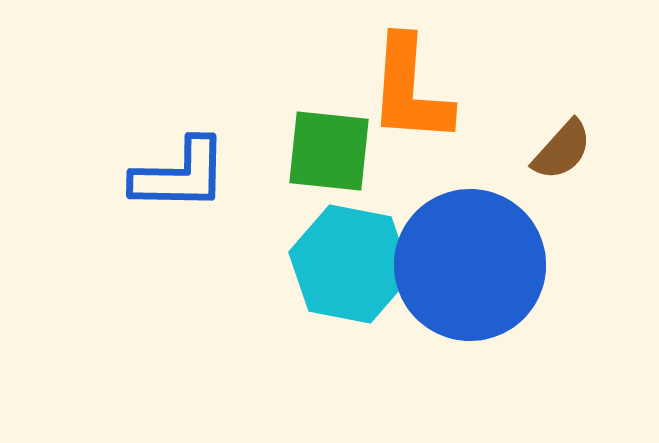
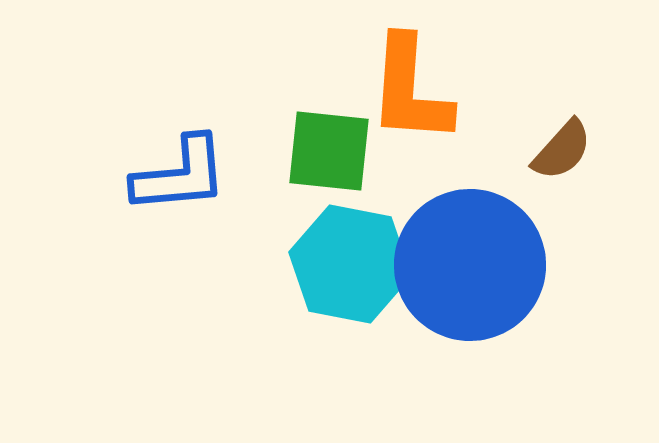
blue L-shape: rotated 6 degrees counterclockwise
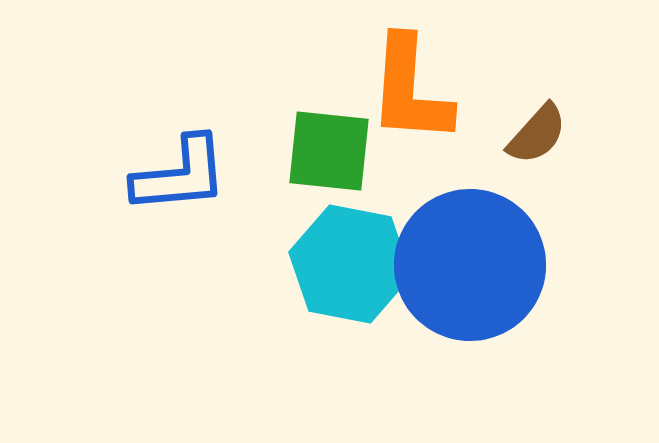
brown semicircle: moved 25 px left, 16 px up
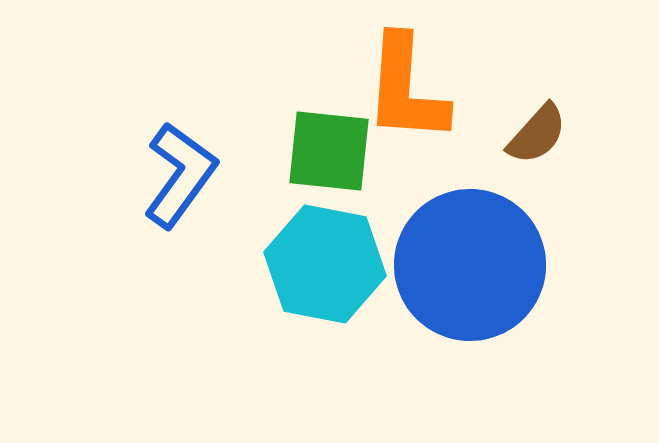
orange L-shape: moved 4 px left, 1 px up
blue L-shape: rotated 49 degrees counterclockwise
cyan hexagon: moved 25 px left
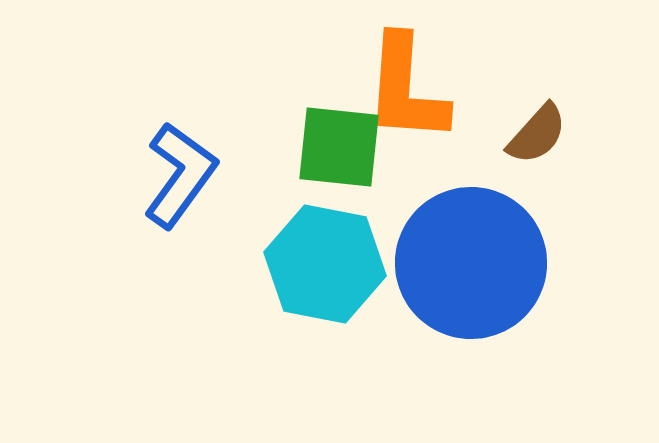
green square: moved 10 px right, 4 px up
blue circle: moved 1 px right, 2 px up
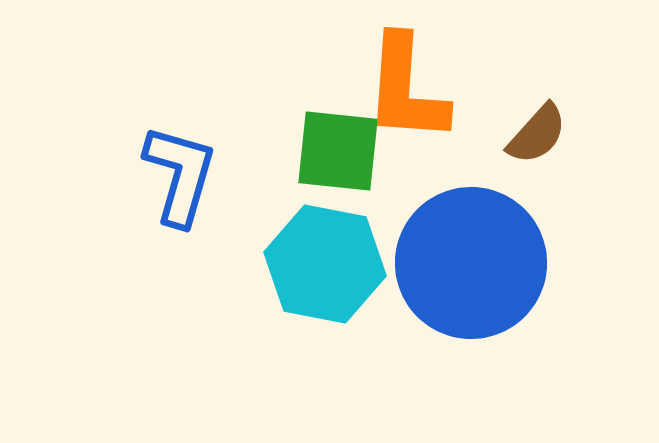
green square: moved 1 px left, 4 px down
blue L-shape: rotated 20 degrees counterclockwise
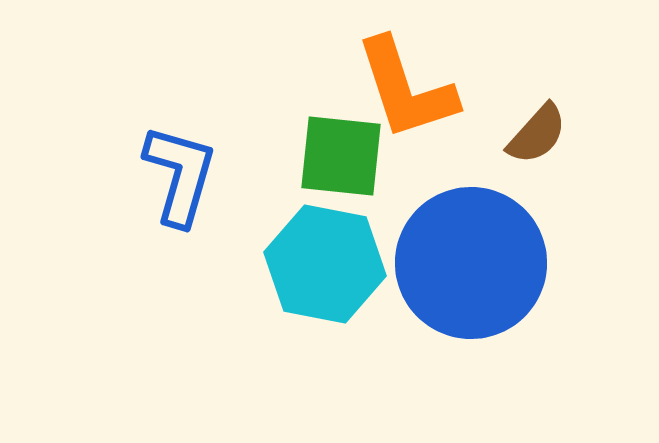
orange L-shape: rotated 22 degrees counterclockwise
green square: moved 3 px right, 5 px down
